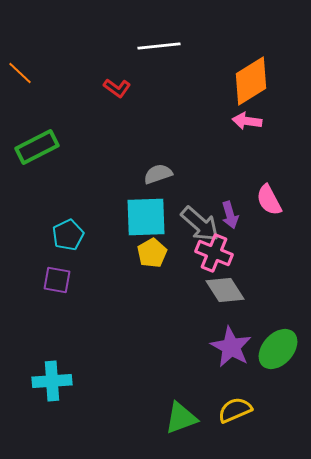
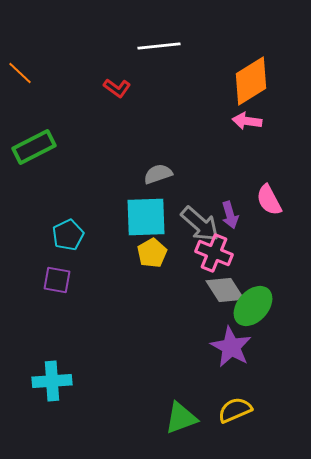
green rectangle: moved 3 px left
green ellipse: moved 25 px left, 43 px up
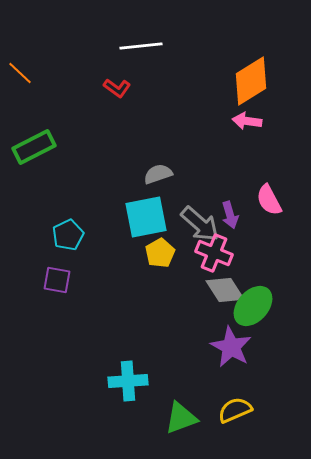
white line: moved 18 px left
cyan square: rotated 9 degrees counterclockwise
yellow pentagon: moved 8 px right
cyan cross: moved 76 px right
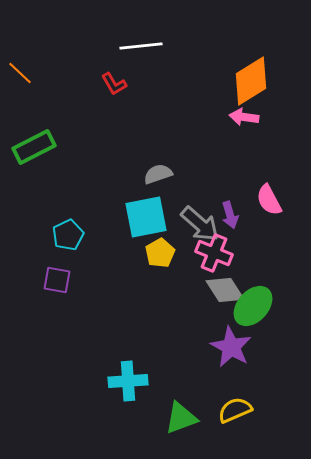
red L-shape: moved 3 px left, 4 px up; rotated 24 degrees clockwise
pink arrow: moved 3 px left, 4 px up
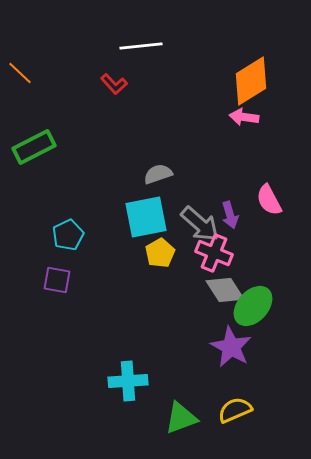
red L-shape: rotated 12 degrees counterclockwise
